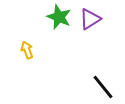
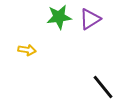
green star: rotated 30 degrees counterclockwise
yellow arrow: rotated 120 degrees clockwise
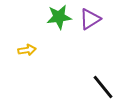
yellow arrow: rotated 18 degrees counterclockwise
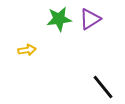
green star: moved 2 px down
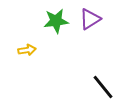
green star: moved 3 px left, 2 px down
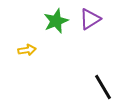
green star: rotated 15 degrees counterclockwise
black line: rotated 8 degrees clockwise
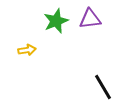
purple triangle: rotated 25 degrees clockwise
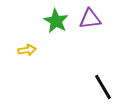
green star: rotated 20 degrees counterclockwise
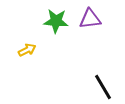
green star: rotated 25 degrees counterclockwise
yellow arrow: rotated 18 degrees counterclockwise
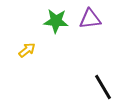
yellow arrow: rotated 12 degrees counterclockwise
